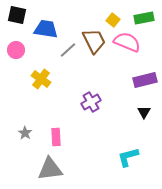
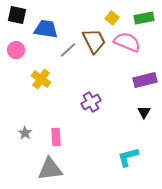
yellow square: moved 1 px left, 2 px up
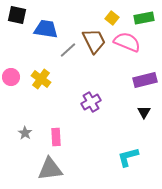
pink circle: moved 5 px left, 27 px down
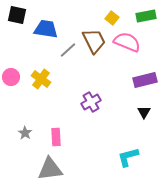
green rectangle: moved 2 px right, 2 px up
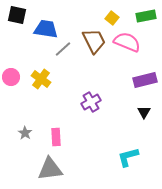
gray line: moved 5 px left, 1 px up
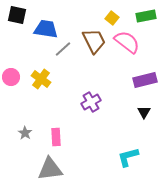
pink semicircle: rotated 16 degrees clockwise
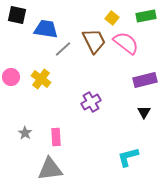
pink semicircle: moved 1 px left, 1 px down
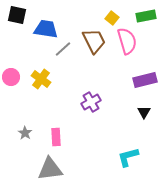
pink semicircle: moved 1 px right, 2 px up; rotated 36 degrees clockwise
